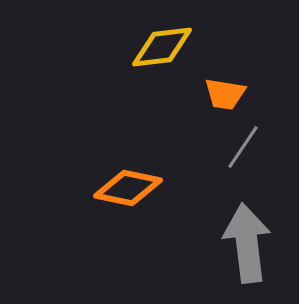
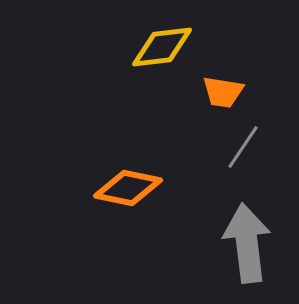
orange trapezoid: moved 2 px left, 2 px up
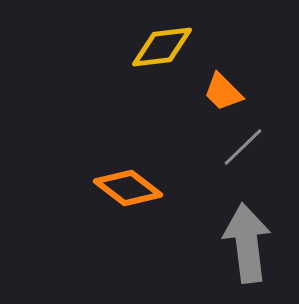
orange trapezoid: rotated 36 degrees clockwise
gray line: rotated 12 degrees clockwise
orange diamond: rotated 26 degrees clockwise
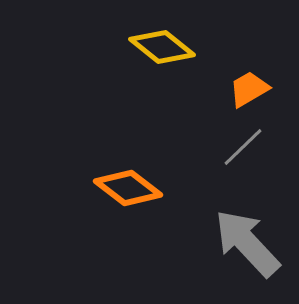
yellow diamond: rotated 46 degrees clockwise
orange trapezoid: moved 26 px right, 3 px up; rotated 105 degrees clockwise
gray arrow: rotated 36 degrees counterclockwise
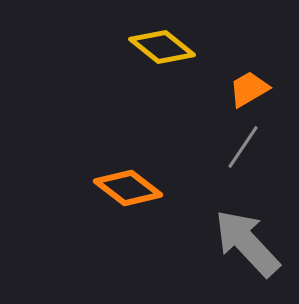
gray line: rotated 12 degrees counterclockwise
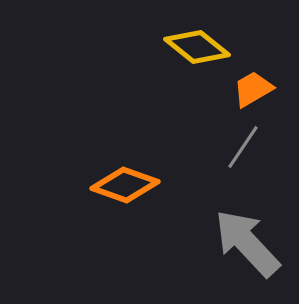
yellow diamond: moved 35 px right
orange trapezoid: moved 4 px right
orange diamond: moved 3 px left, 3 px up; rotated 18 degrees counterclockwise
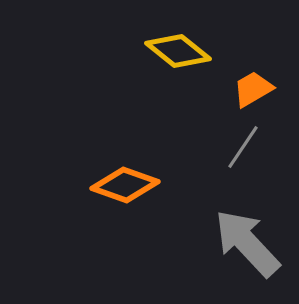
yellow diamond: moved 19 px left, 4 px down
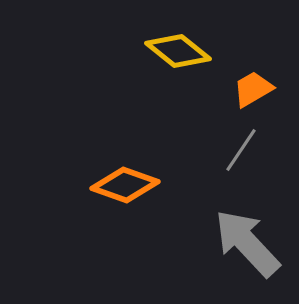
gray line: moved 2 px left, 3 px down
